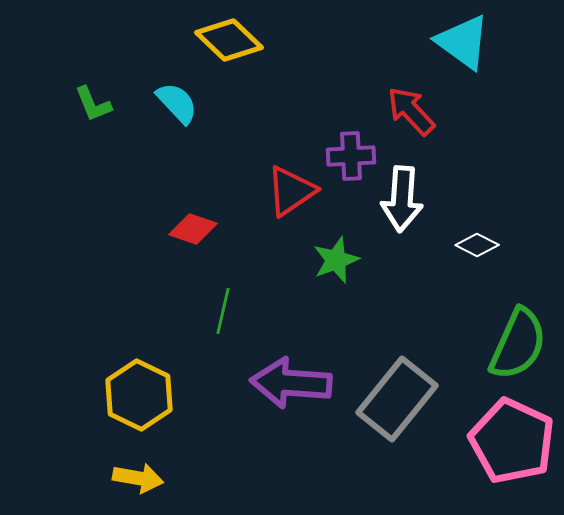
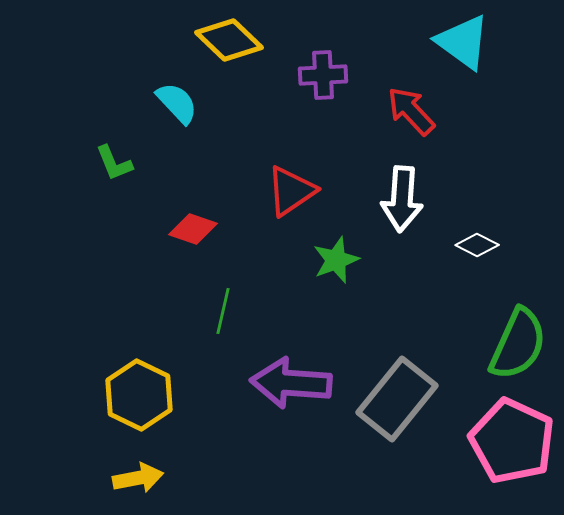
green L-shape: moved 21 px right, 59 px down
purple cross: moved 28 px left, 81 px up
yellow arrow: rotated 21 degrees counterclockwise
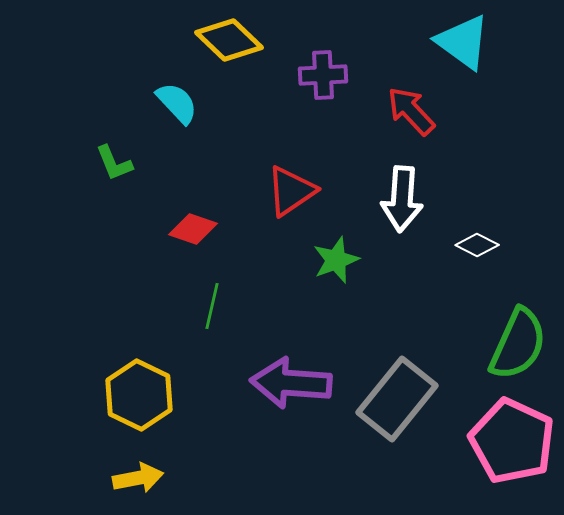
green line: moved 11 px left, 5 px up
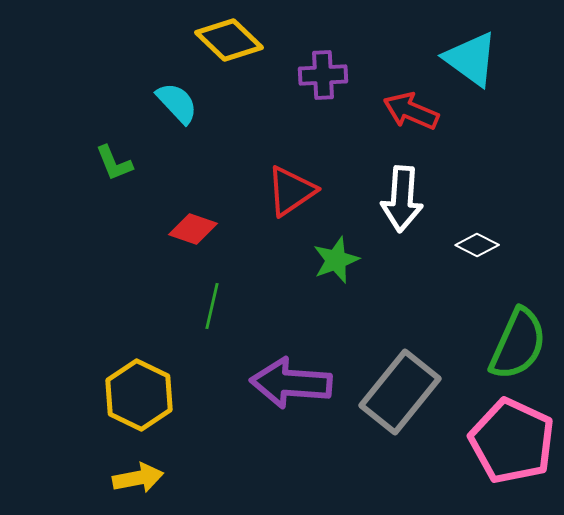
cyan triangle: moved 8 px right, 17 px down
red arrow: rotated 24 degrees counterclockwise
gray rectangle: moved 3 px right, 7 px up
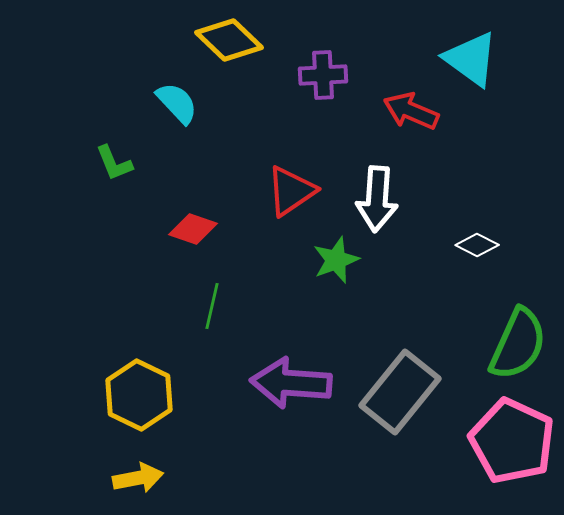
white arrow: moved 25 px left
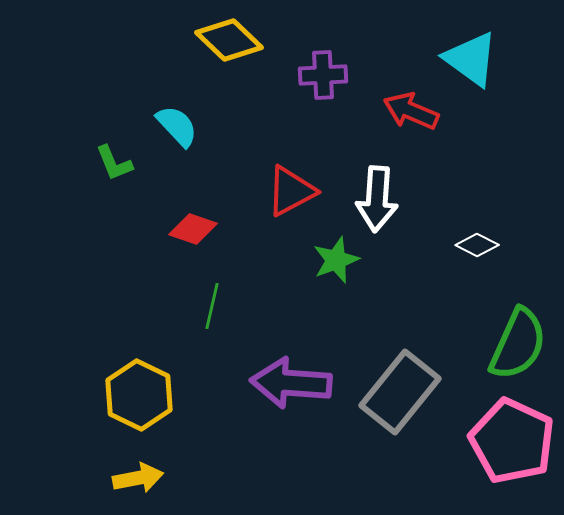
cyan semicircle: moved 23 px down
red triangle: rotated 6 degrees clockwise
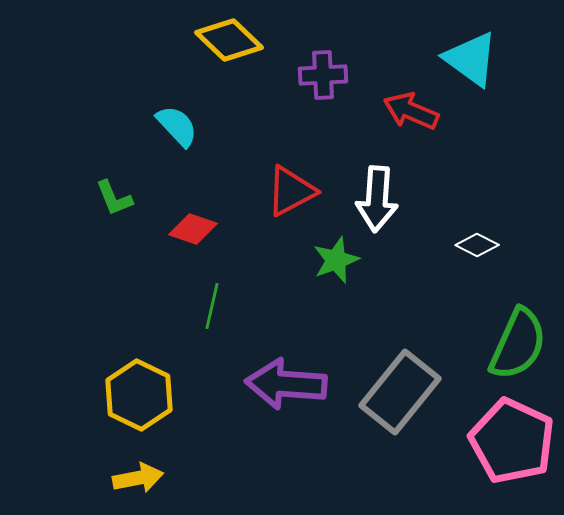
green L-shape: moved 35 px down
purple arrow: moved 5 px left, 1 px down
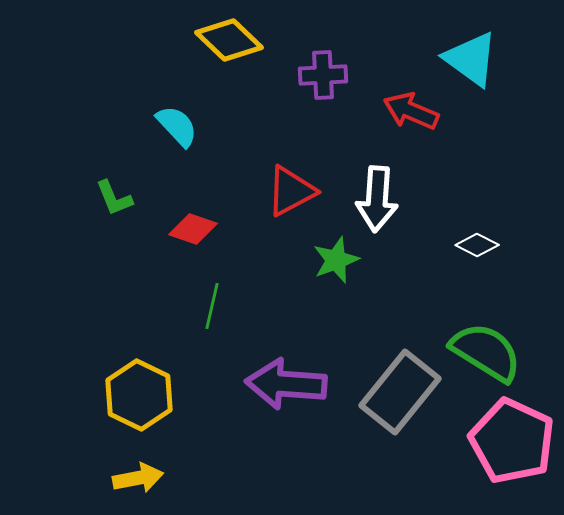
green semicircle: moved 32 px left, 8 px down; rotated 82 degrees counterclockwise
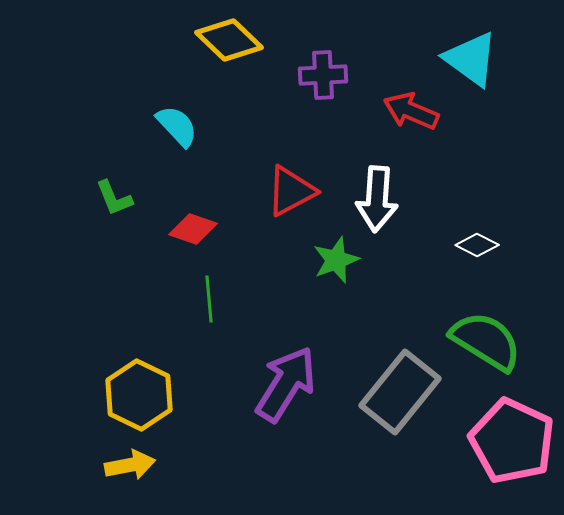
green line: moved 3 px left, 7 px up; rotated 18 degrees counterclockwise
green semicircle: moved 11 px up
purple arrow: rotated 118 degrees clockwise
yellow arrow: moved 8 px left, 13 px up
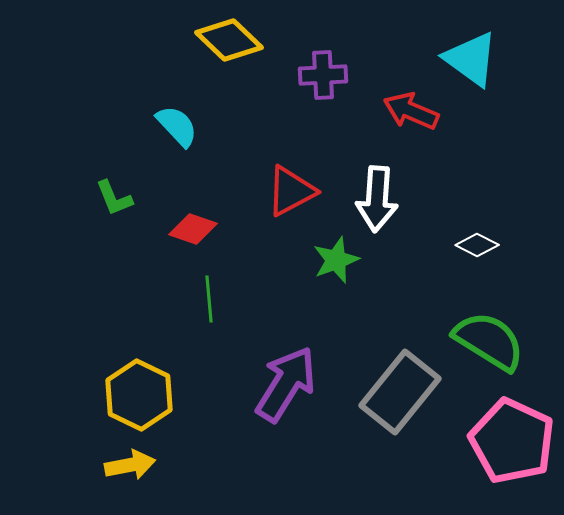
green semicircle: moved 3 px right
